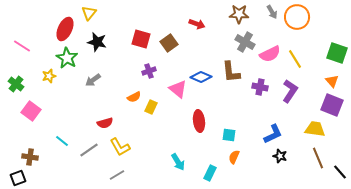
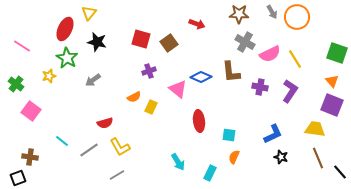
black star at (280, 156): moved 1 px right, 1 px down
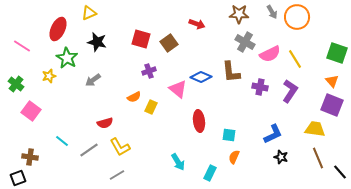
yellow triangle at (89, 13): rotated 28 degrees clockwise
red ellipse at (65, 29): moved 7 px left
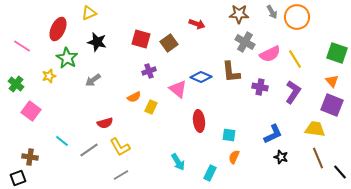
purple L-shape at (290, 91): moved 3 px right, 1 px down
gray line at (117, 175): moved 4 px right
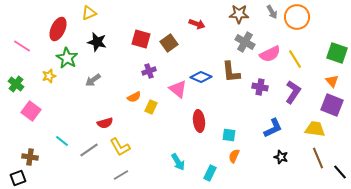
blue L-shape at (273, 134): moved 6 px up
orange semicircle at (234, 157): moved 1 px up
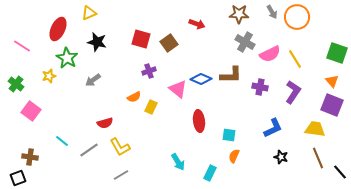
brown L-shape at (231, 72): moved 3 px down; rotated 85 degrees counterclockwise
blue diamond at (201, 77): moved 2 px down
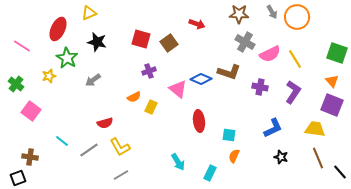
brown L-shape at (231, 75): moved 2 px left, 3 px up; rotated 20 degrees clockwise
